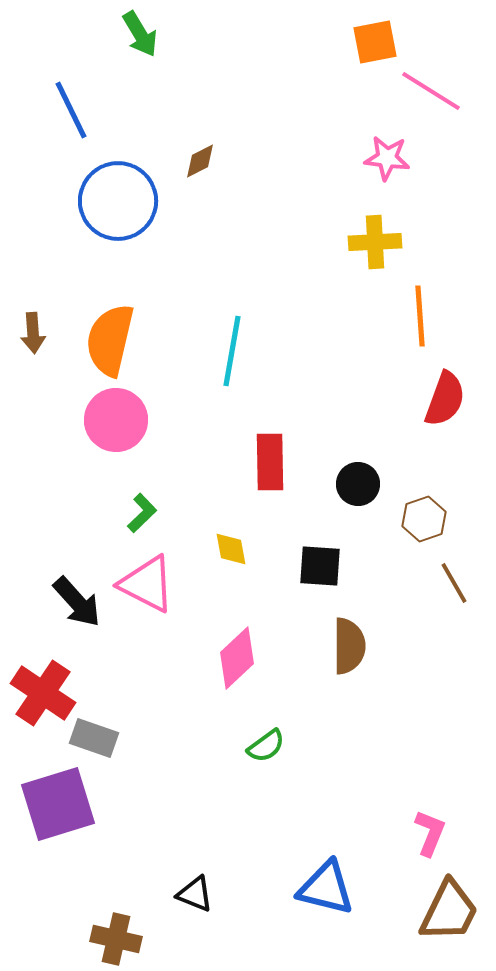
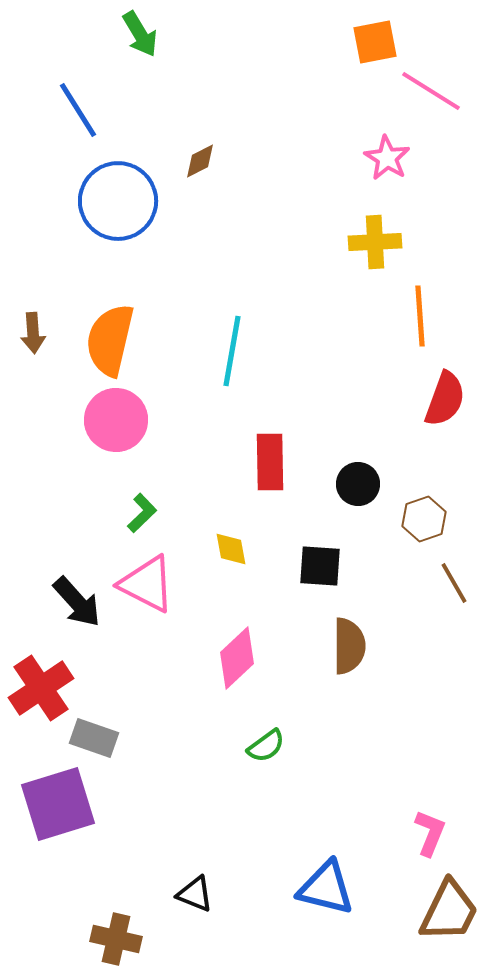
blue line: moved 7 px right; rotated 6 degrees counterclockwise
pink star: rotated 24 degrees clockwise
red cross: moved 2 px left, 5 px up; rotated 22 degrees clockwise
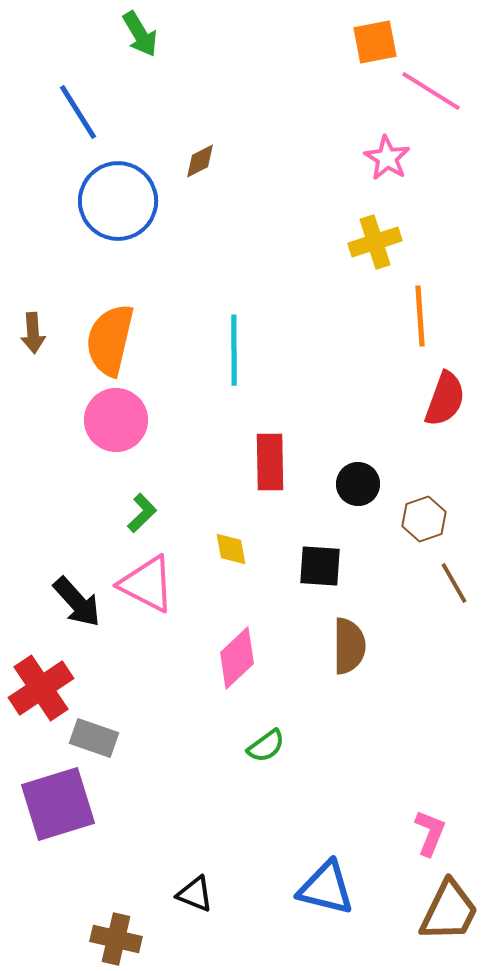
blue line: moved 2 px down
yellow cross: rotated 15 degrees counterclockwise
cyan line: moved 2 px right, 1 px up; rotated 10 degrees counterclockwise
